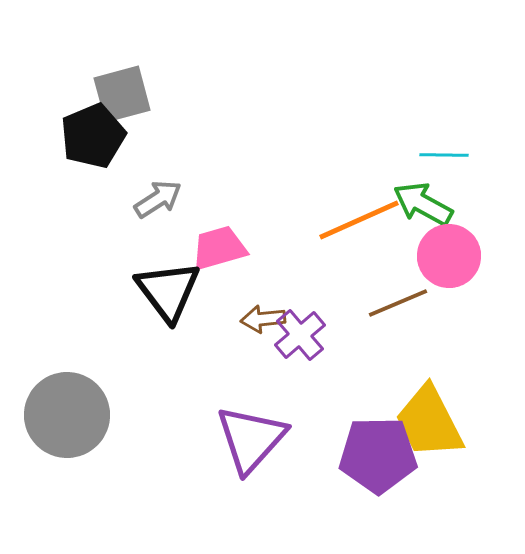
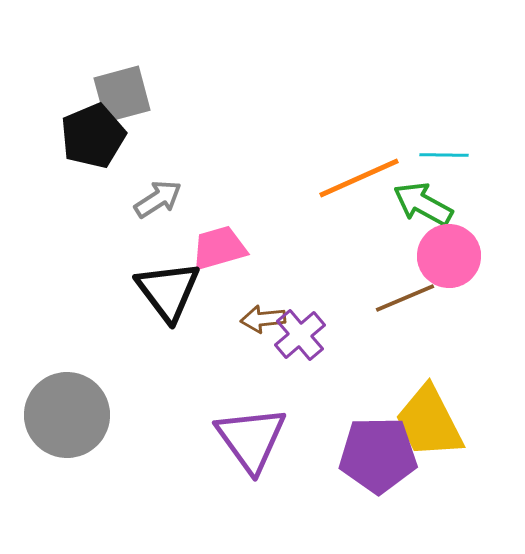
orange line: moved 42 px up
brown line: moved 7 px right, 5 px up
purple triangle: rotated 18 degrees counterclockwise
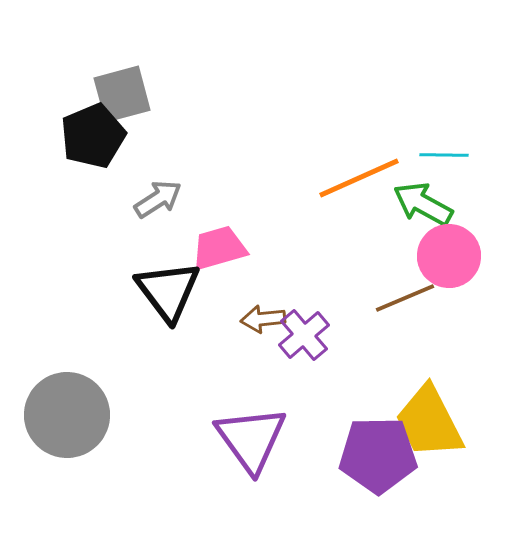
purple cross: moved 4 px right
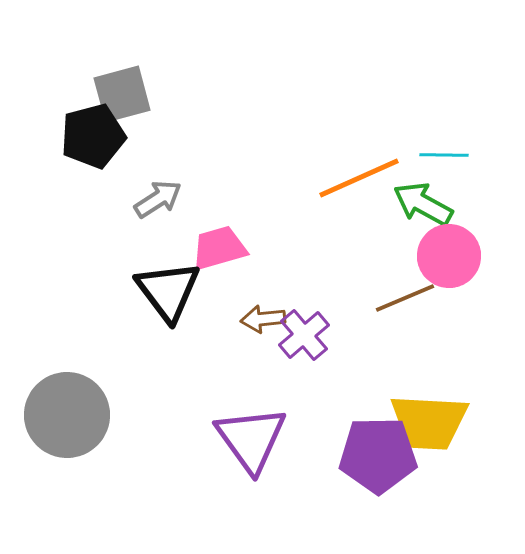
black pentagon: rotated 8 degrees clockwise
yellow trapezoid: rotated 60 degrees counterclockwise
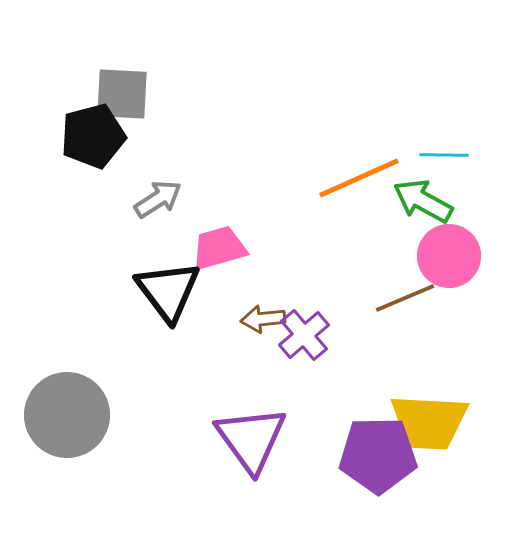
gray square: rotated 18 degrees clockwise
green arrow: moved 3 px up
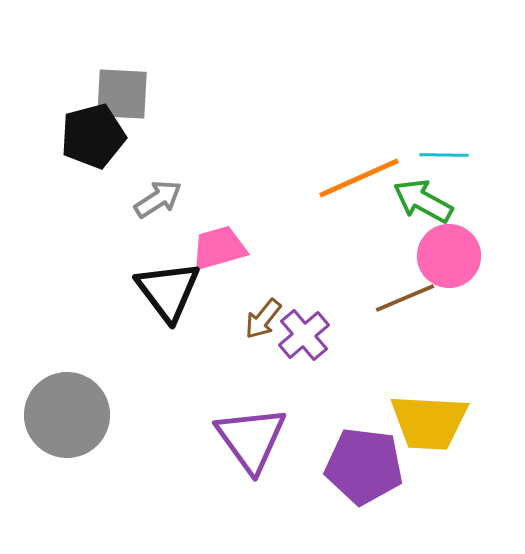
brown arrow: rotated 45 degrees counterclockwise
purple pentagon: moved 14 px left, 11 px down; rotated 8 degrees clockwise
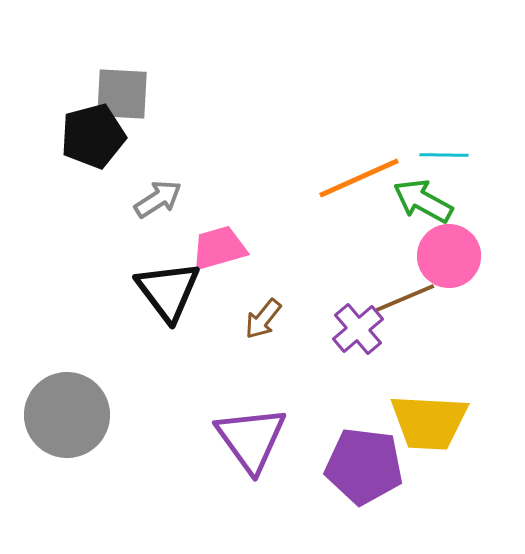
purple cross: moved 54 px right, 6 px up
